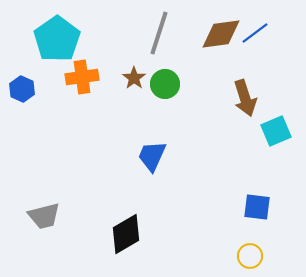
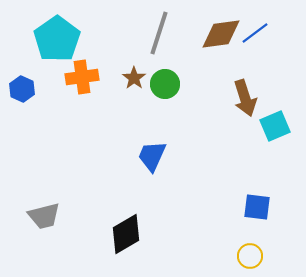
cyan square: moved 1 px left, 5 px up
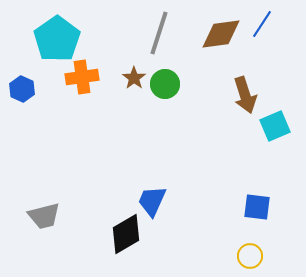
blue line: moved 7 px right, 9 px up; rotated 20 degrees counterclockwise
brown arrow: moved 3 px up
blue trapezoid: moved 45 px down
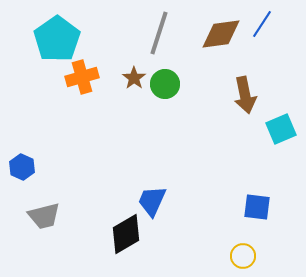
orange cross: rotated 8 degrees counterclockwise
blue hexagon: moved 78 px down
brown arrow: rotated 6 degrees clockwise
cyan square: moved 6 px right, 3 px down
yellow circle: moved 7 px left
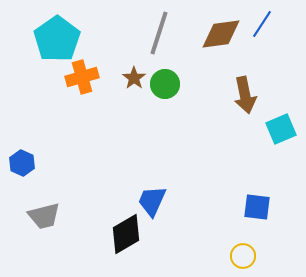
blue hexagon: moved 4 px up
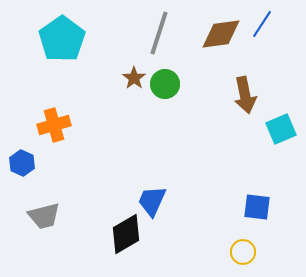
cyan pentagon: moved 5 px right
orange cross: moved 28 px left, 48 px down
yellow circle: moved 4 px up
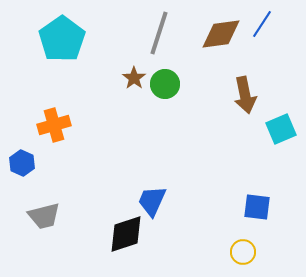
black diamond: rotated 12 degrees clockwise
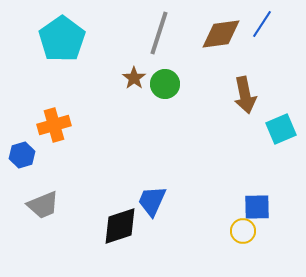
blue hexagon: moved 8 px up; rotated 20 degrees clockwise
blue square: rotated 8 degrees counterclockwise
gray trapezoid: moved 1 px left, 11 px up; rotated 8 degrees counterclockwise
black diamond: moved 6 px left, 8 px up
yellow circle: moved 21 px up
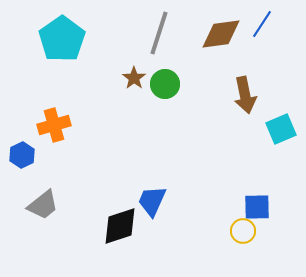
blue hexagon: rotated 10 degrees counterclockwise
gray trapezoid: rotated 16 degrees counterclockwise
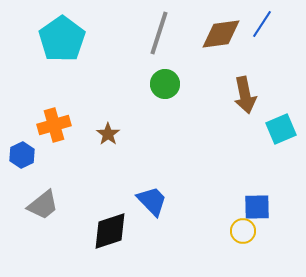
brown star: moved 26 px left, 56 px down
blue trapezoid: rotated 112 degrees clockwise
black diamond: moved 10 px left, 5 px down
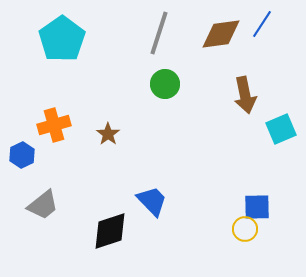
yellow circle: moved 2 px right, 2 px up
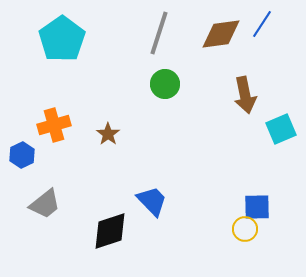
gray trapezoid: moved 2 px right, 1 px up
